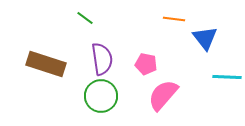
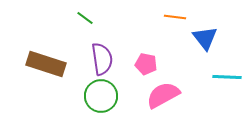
orange line: moved 1 px right, 2 px up
pink semicircle: rotated 20 degrees clockwise
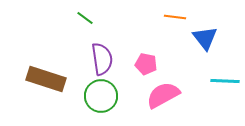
brown rectangle: moved 15 px down
cyan line: moved 2 px left, 4 px down
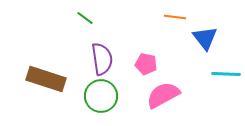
cyan line: moved 1 px right, 7 px up
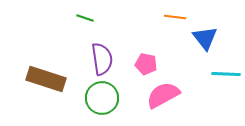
green line: rotated 18 degrees counterclockwise
green circle: moved 1 px right, 2 px down
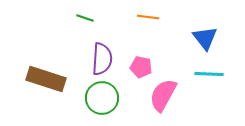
orange line: moved 27 px left
purple semicircle: rotated 12 degrees clockwise
pink pentagon: moved 5 px left, 3 px down
cyan line: moved 17 px left
pink semicircle: rotated 32 degrees counterclockwise
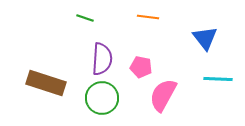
cyan line: moved 9 px right, 5 px down
brown rectangle: moved 4 px down
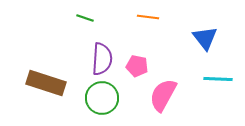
pink pentagon: moved 4 px left, 1 px up
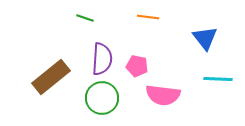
brown rectangle: moved 5 px right, 6 px up; rotated 57 degrees counterclockwise
pink semicircle: rotated 112 degrees counterclockwise
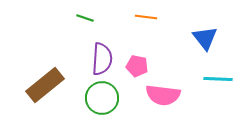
orange line: moved 2 px left
brown rectangle: moved 6 px left, 8 px down
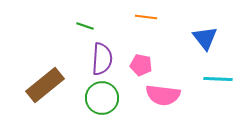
green line: moved 8 px down
pink pentagon: moved 4 px right, 1 px up
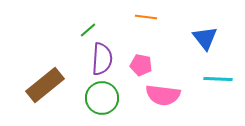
green line: moved 3 px right, 4 px down; rotated 60 degrees counterclockwise
